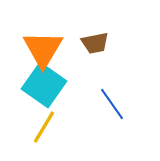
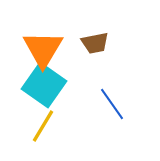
yellow line: moved 1 px left, 1 px up
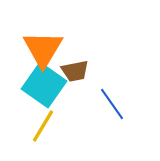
brown trapezoid: moved 20 px left, 28 px down
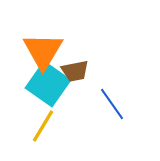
orange triangle: moved 2 px down
cyan square: moved 4 px right, 1 px up
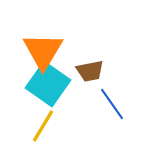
brown trapezoid: moved 15 px right
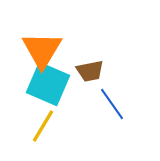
orange triangle: moved 1 px left, 1 px up
cyan square: rotated 12 degrees counterclockwise
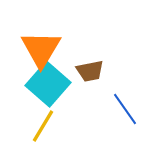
orange triangle: moved 1 px left, 1 px up
cyan square: rotated 18 degrees clockwise
blue line: moved 13 px right, 5 px down
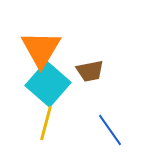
blue line: moved 15 px left, 21 px down
yellow line: moved 3 px right, 3 px up; rotated 16 degrees counterclockwise
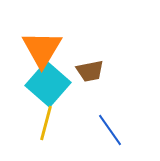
orange triangle: moved 1 px right
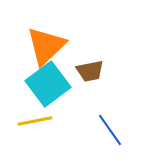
orange triangle: moved 4 px right, 3 px up; rotated 15 degrees clockwise
cyan square: rotated 12 degrees clockwise
yellow line: moved 11 px left, 2 px up; rotated 64 degrees clockwise
